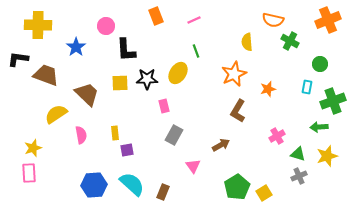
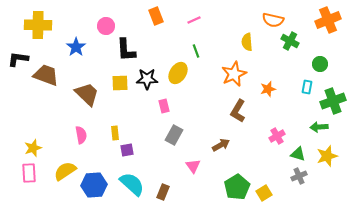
yellow semicircle at (56, 114): moved 9 px right, 57 px down
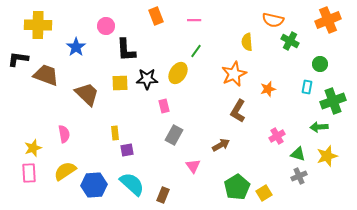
pink line at (194, 20): rotated 24 degrees clockwise
green line at (196, 51): rotated 56 degrees clockwise
pink semicircle at (81, 135): moved 17 px left, 1 px up
brown rectangle at (163, 192): moved 3 px down
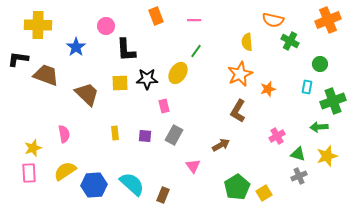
orange star at (234, 74): moved 6 px right
purple square at (127, 150): moved 18 px right, 14 px up; rotated 16 degrees clockwise
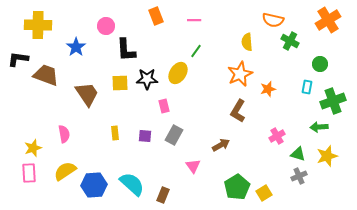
orange cross at (328, 20): rotated 10 degrees counterclockwise
brown trapezoid at (87, 94): rotated 12 degrees clockwise
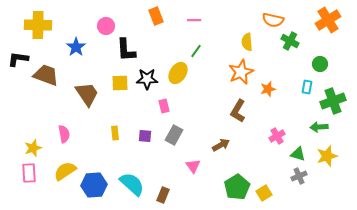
orange star at (240, 74): moved 1 px right, 2 px up
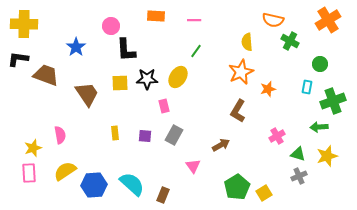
orange rectangle at (156, 16): rotated 66 degrees counterclockwise
yellow cross at (38, 25): moved 14 px left, 1 px up
pink circle at (106, 26): moved 5 px right
yellow ellipse at (178, 73): moved 4 px down
pink semicircle at (64, 134): moved 4 px left, 1 px down
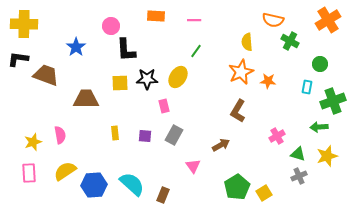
orange star at (268, 89): moved 8 px up; rotated 21 degrees clockwise
brown trapezoid at (87, 94): moved 1 px left, 5 px down; rotated 56 degrees counterclockwise
yellow star at (33, 148): moved 6 px up
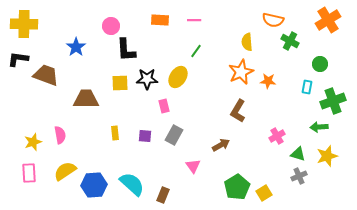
orange rectangle at (156, 16): moved 4 px right, 4 px down
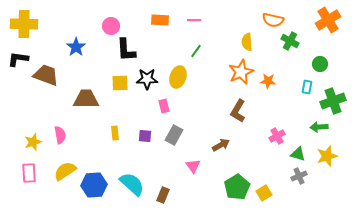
yellow ellipse at (178, 77): rotated 15 degrees counterclockwise
